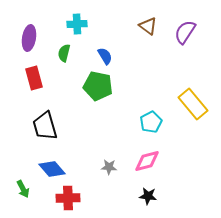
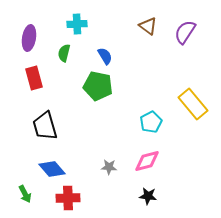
green arrow: moved 2 px right, 5 px down
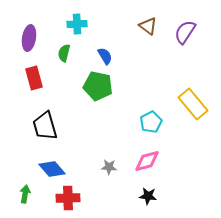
green arrow: rotated 144 degrees counterclockwise
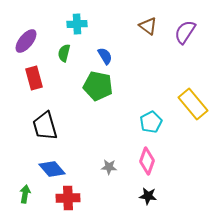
purple ellipse: moved 3 px left, 3 px down; rotated 30 degrees clockwise
pink diamond: rotated 56 degrees counterclockwise
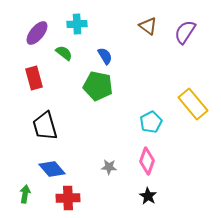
purple ellipse: moved 11 px right, 8 px up
green semicircle: rotated 114 degrees clockwise
black star: rotated 24 degrees clockwise
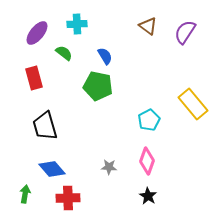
cyan pentagon: moved 2 px left, 2 px up
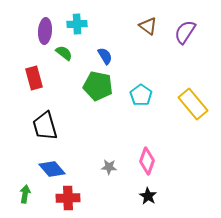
purple ellipse: moved 8 px right, 2 px up; rotated 35 degrees counterclockwise
cyan pentagon: moved 8 px left, 25 px up; rotated 10 degrees counterclockwise
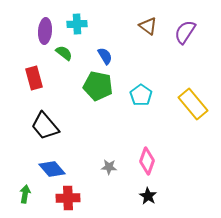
black trapezoid: rotated 24 degrees counterclockwise
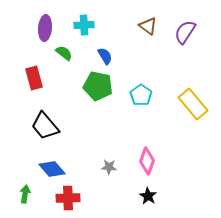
cyan cross: moved 7 px right, 1 px down
purple ellipse: moved 3 px up
